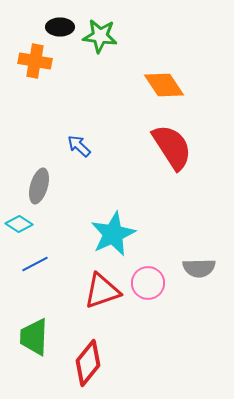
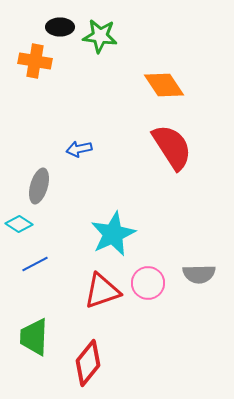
blue arrow: moved 3 px down; rotated 55 degrees counterclockwise
gray semicircle: moved 6 px down
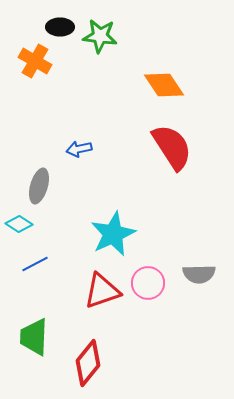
orange cross: rotated 20 degrees clockwise
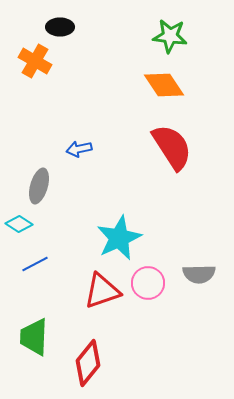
green star: moved 70 px right
cyan star: moved 6 px right, 4 px down
